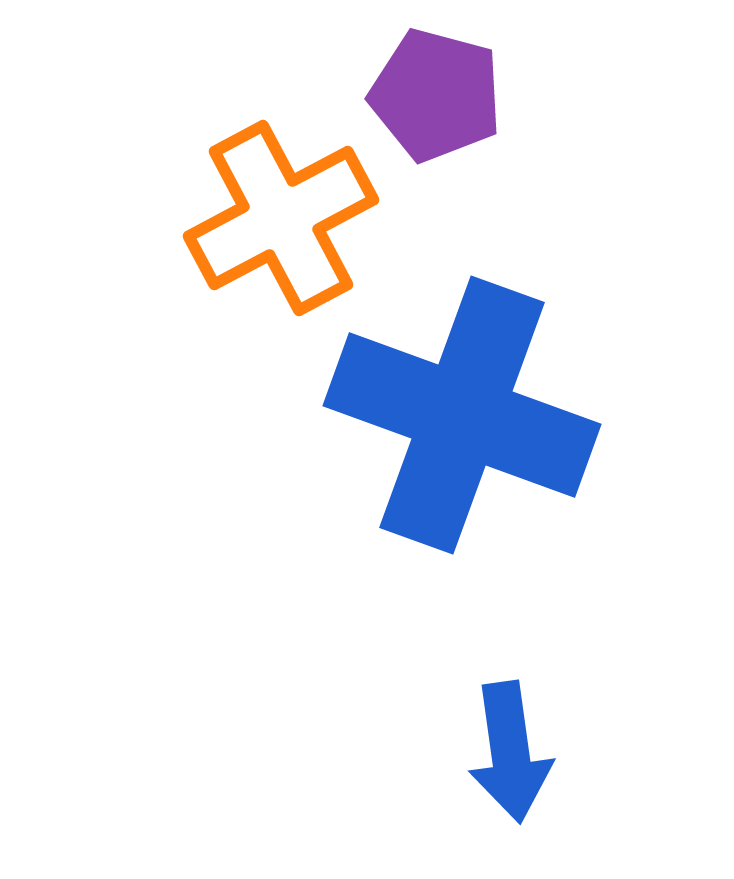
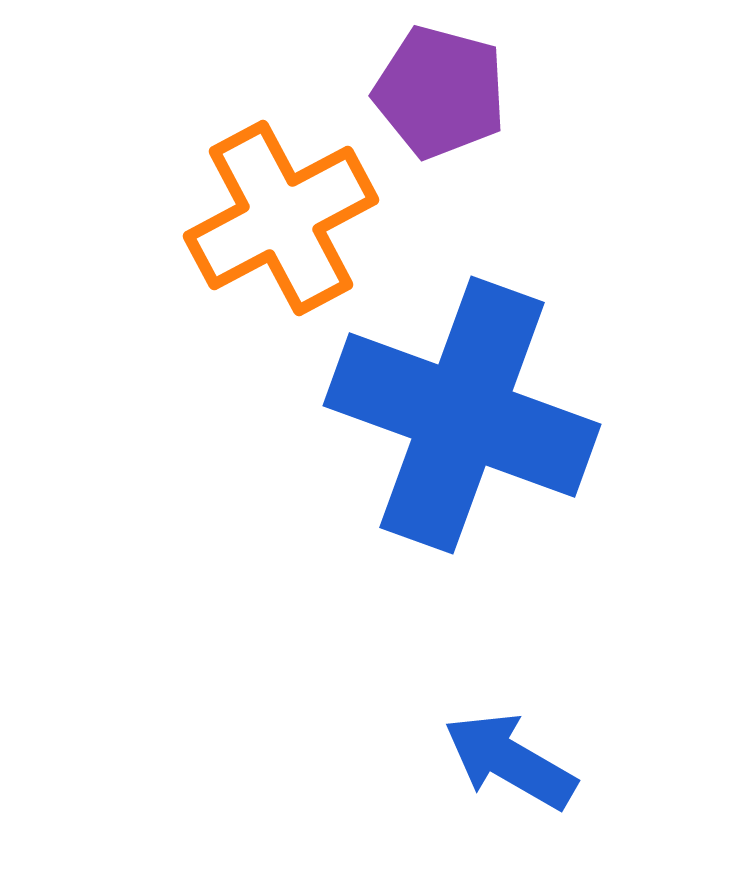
purple pentagon: moved 4 px right, 3 px up
blue arrow: moved 9 px down; rotated 128 degrees clockwise
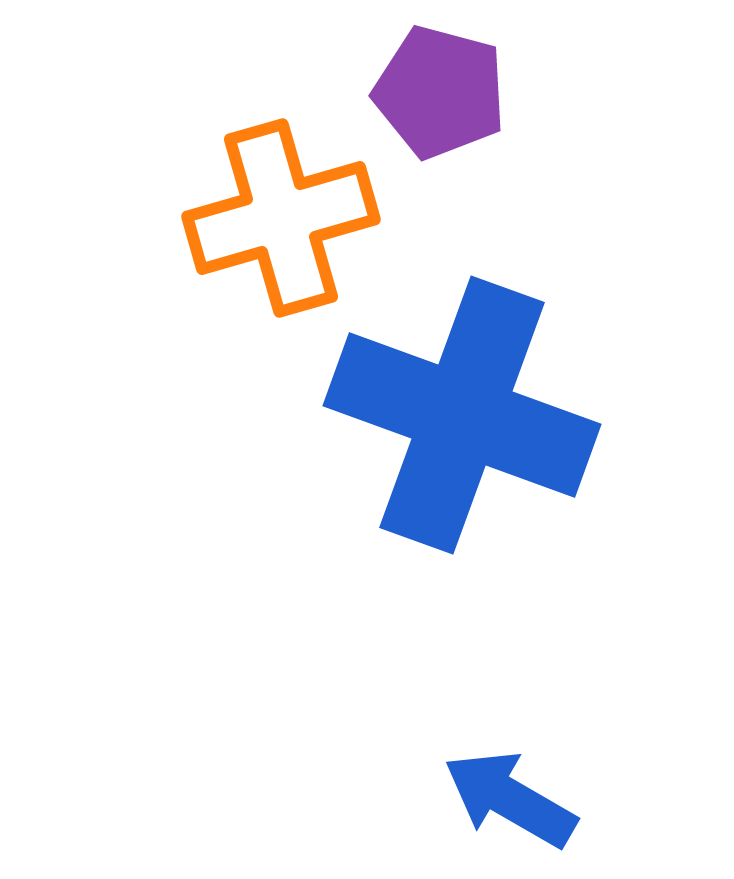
orange cross: rotated 12 degrees clockwise
blue arrow: moved 38 px down
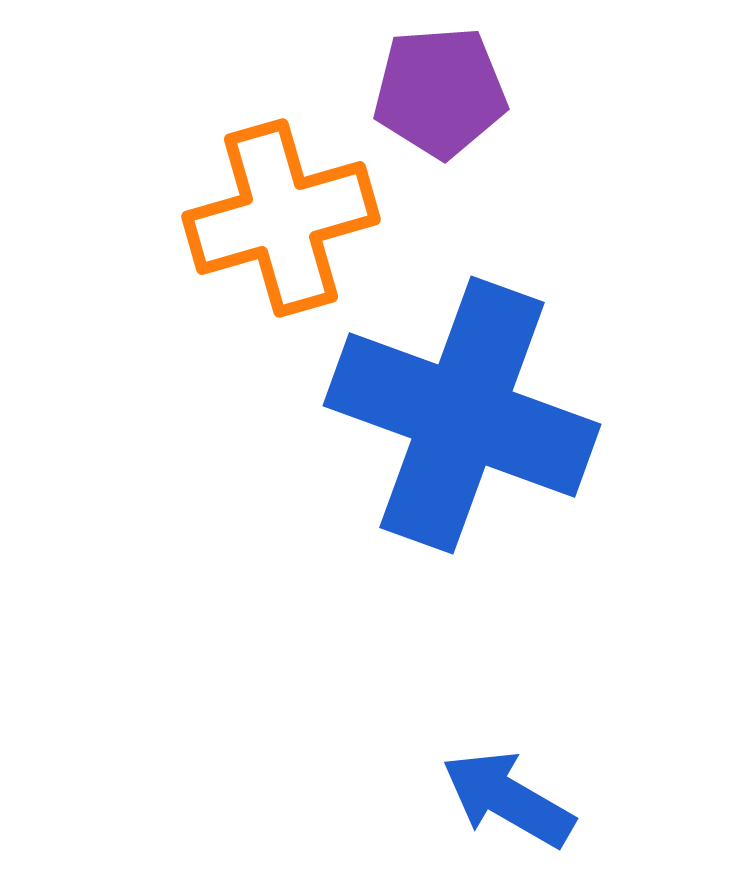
purple pentagon: rotated 19 degrees counterclockwise
blue arrow: moved 2 px left
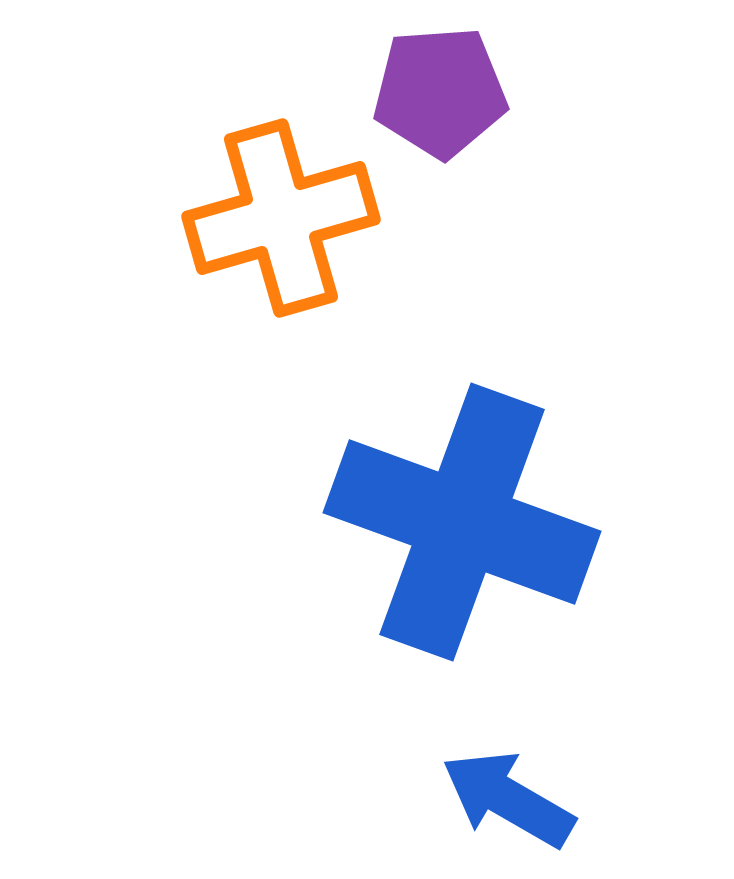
blue cross: moved 107 px down
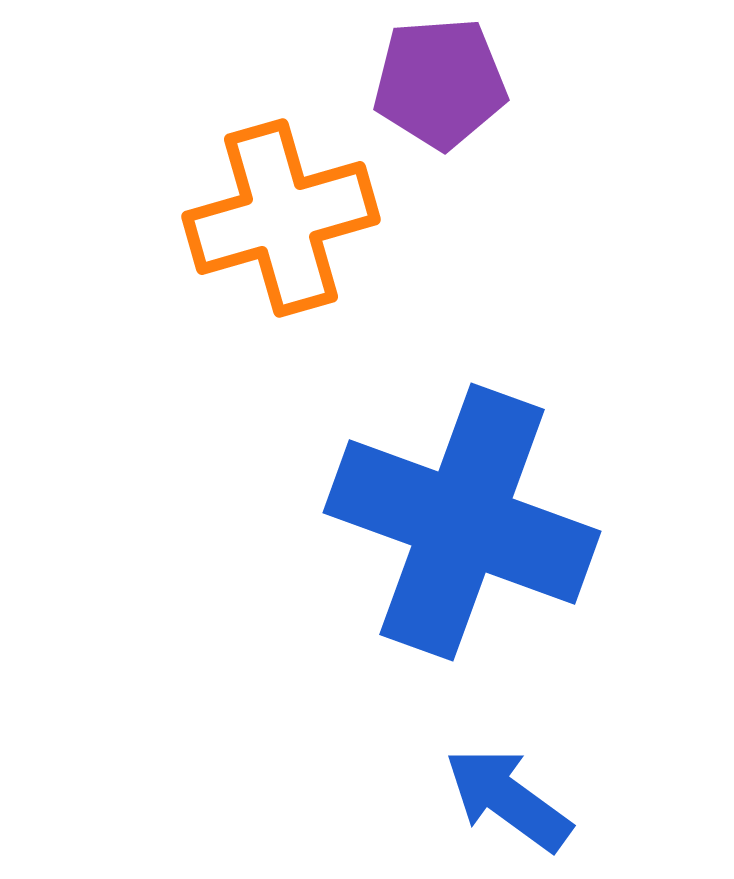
purple pentagon: moved 9 px up
blue arrow: rotated 6 degrees clockwise
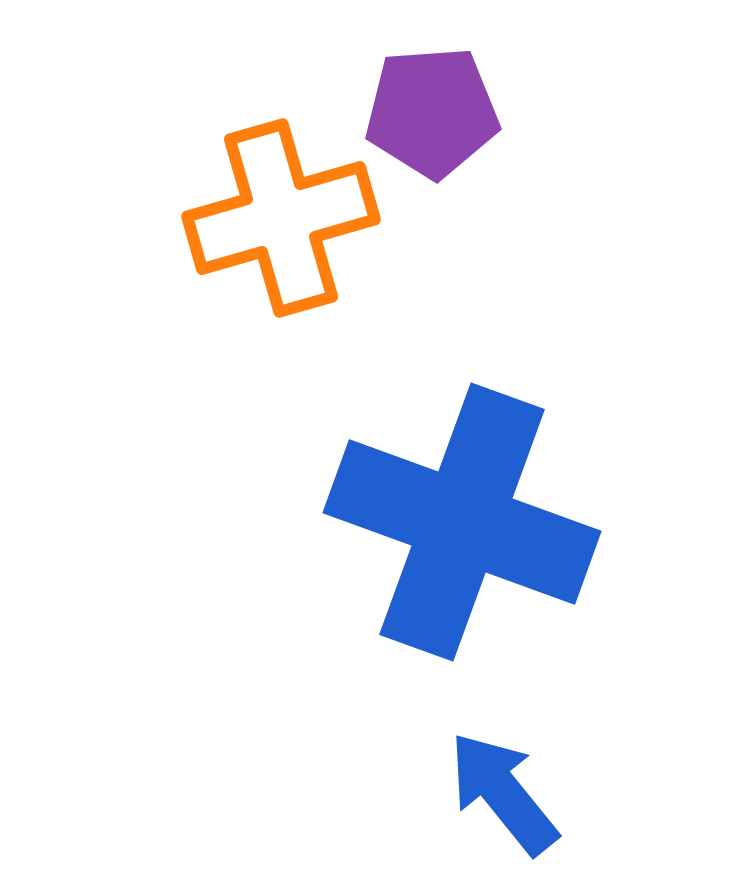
purple pentagon: moved 8 px left, 29 px down
blue arrow: moved 5 px left, 6 px up; rotated 15 degrees clockwise
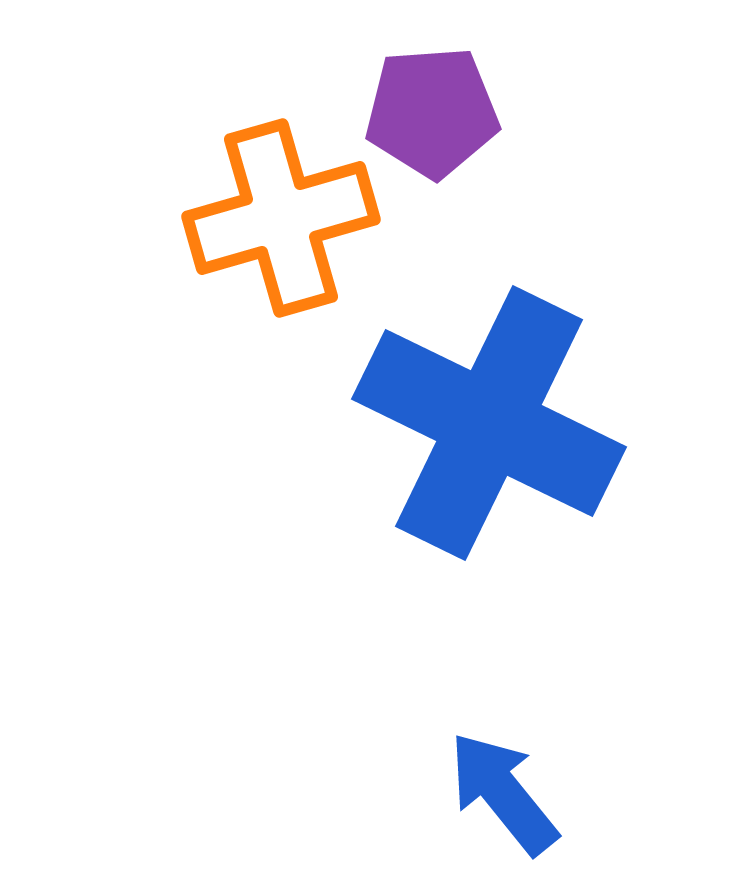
blue cross: moved 27 px right, 99 px up; rotated 6 degrees clockwise
